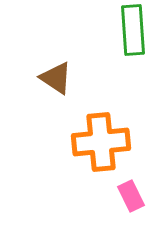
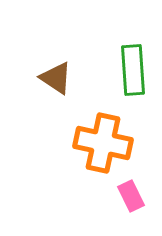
green rectangle: moved 40 px down
orange cross: moved 2 px right, 1 px down; rotated 18 degrees clockwise
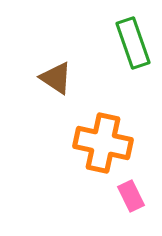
green rectangle: moved 27 px up; rotated 15 degrees counterclockwise
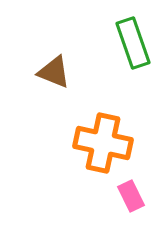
brown triangle: moved 2 px left, 6 px up; rotated 12 degrees counterclockwise
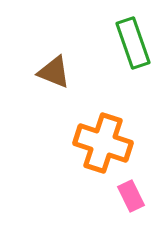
orange cross: rotated 6 degrees clockwise
